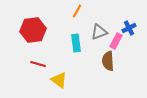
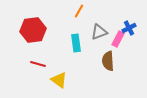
orange line: moved 2 px right
pink rectangle: moved 2 px right, 2 px up
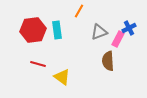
cyan rectangle: moved 19 px left, 13 px up
yellow triangle: moved 3 px right, 3 px up
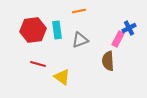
orange line: rotated 48 degrees clockwise
gray triangle: moved 19 px left, 8 px down
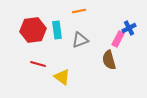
brown semicircle: moved 1 px right, 1 px up; rotated 12 degrees counterclockwise
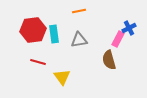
cyan rectangle: moved 3 px left, 4 px down
gray triangle: moved 1 px left; rotated 12 degrees clockwise
red line: moved 2 px up
yellow triangle: rotated 18 degrees clockwise
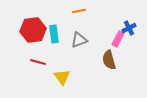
gray triangle: rotated 12 degrees counterclockwise
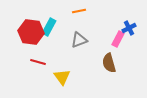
red hexagon: moved 2 px left, 2 px down; rotated 15 degrees clockwise
cyan rectangle: moved 5 px left, 7 px up; rotated 36 degrees clockwise
brown semicircle: moved 3 px down
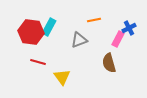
orange line: moved 15 px right, 9 px down
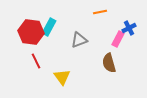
orange line: moved 6 px right, 8 px up
red line: moved 2 px left, 1 px up; rotated 49 degrees clockwise
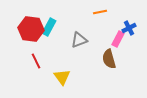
red hexagon: moved 3 px up
brown semicircle: moved 4 px up
